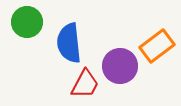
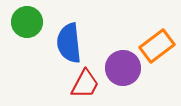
purple circle: moved 3 px right, 2 px down
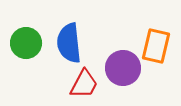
green circle: moved 1 px left, 21 px down
orange rectangle: moved 1 px left; rotated 40 degrees counterclockwise
red trapezoid: moved 1 px left
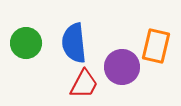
blue semicircle: moved 5 px right
purple circle: moved 1 px left, 1 px up
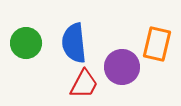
orange rectangle: moved 1 px right, 2 px up
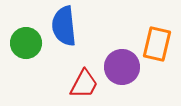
blue semicircle: moved 10 px left, 17 px up
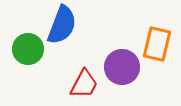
blue semicircle: moved 2 px left, 1 px up; rotated 153 degrees counterclockwise
green circle: moved 2 px right, 6 px down
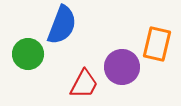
green circle: moved 5 px down
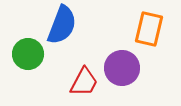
orange rectangle: moved 8 px left, 15 px up
purple circle: moved 1 px down
red trapezoid: moved 2 px up
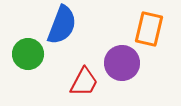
purple circle: moved 5 px up
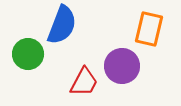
purple circle: moved 3 px down
